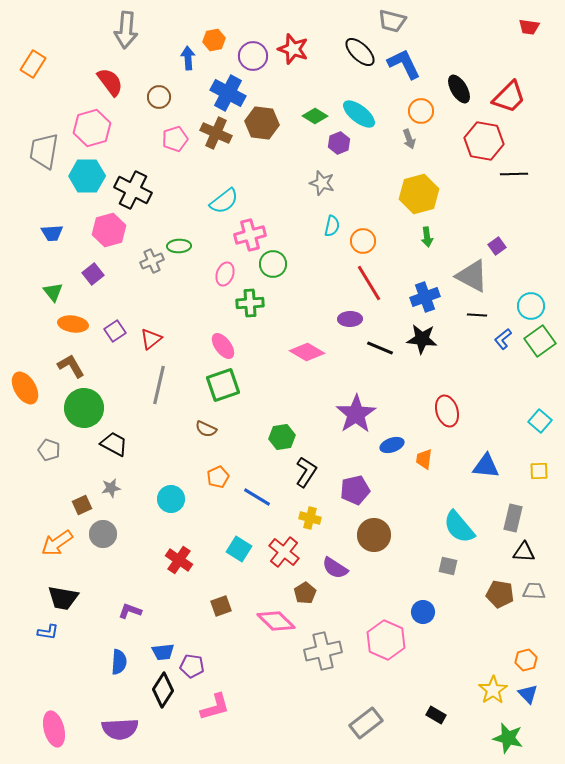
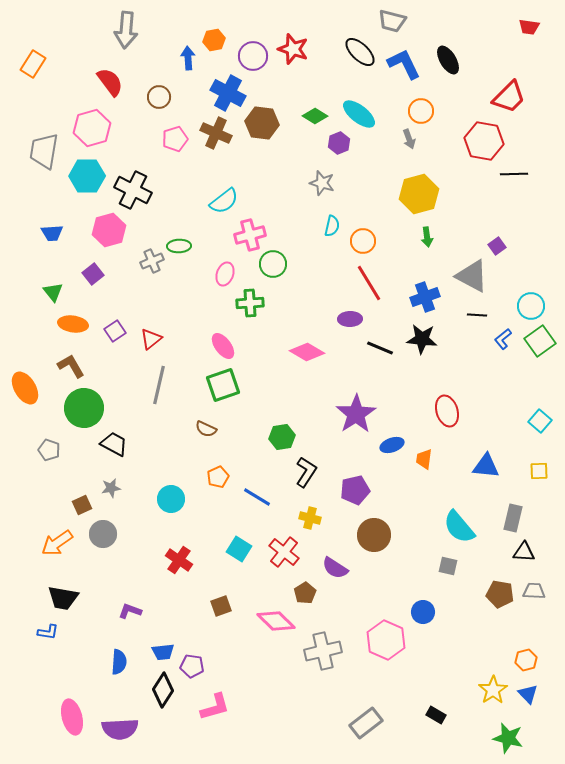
black ellipse at (459, 89): moved 11 px left, 29 px up
pink ellipse at (54, 729): moved 18 px right, 12 px up
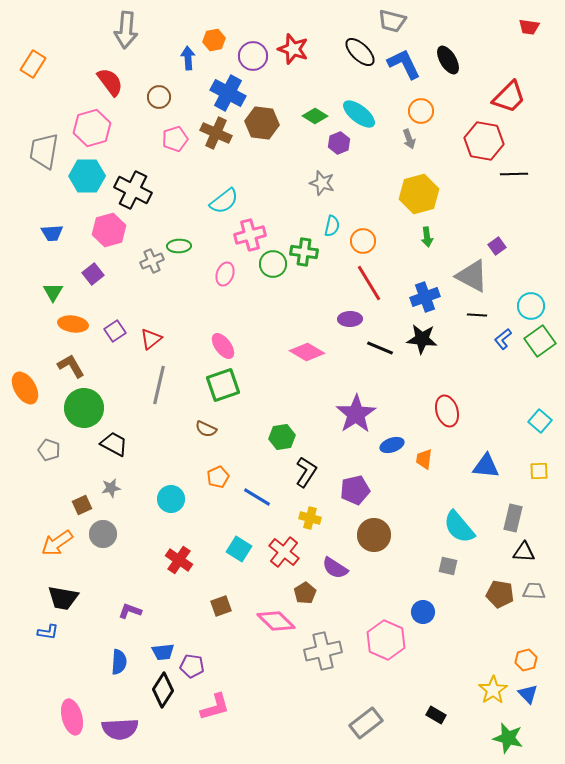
green triangle at (53, 292): rotated 10 degrees clockwise
green cross at (250, 303): moved 54 px right, 51 px up; rotated 12 degrees clockwise
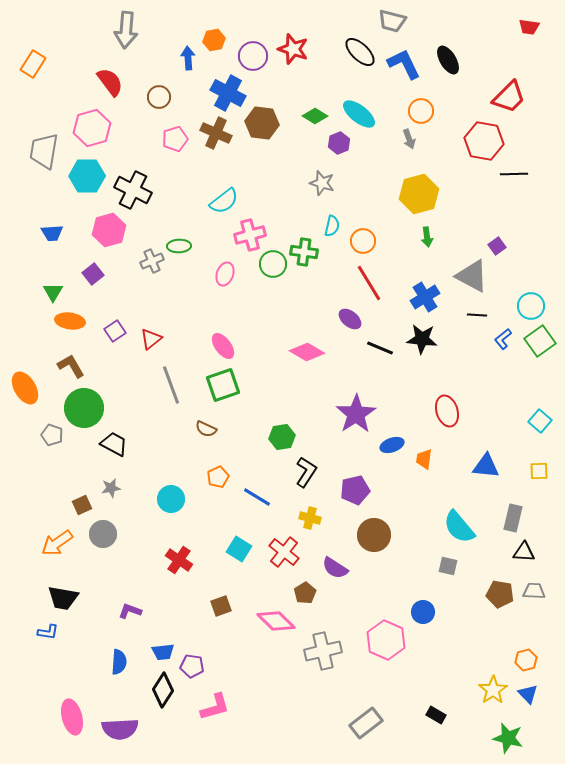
blue cross at (425, 297): rotated 12 degrees counterclockwise
purple ellipse at (350, 319): rotated 40 degrees clockwise
orange ellipse at (73, 324): moved 3 px left, 3 px up
gray line at (159, 385): moved 12 px right; rotated 33 degrees counterclockwise
gray pentagon at (49, 450): moved 3 px right, 15 px up
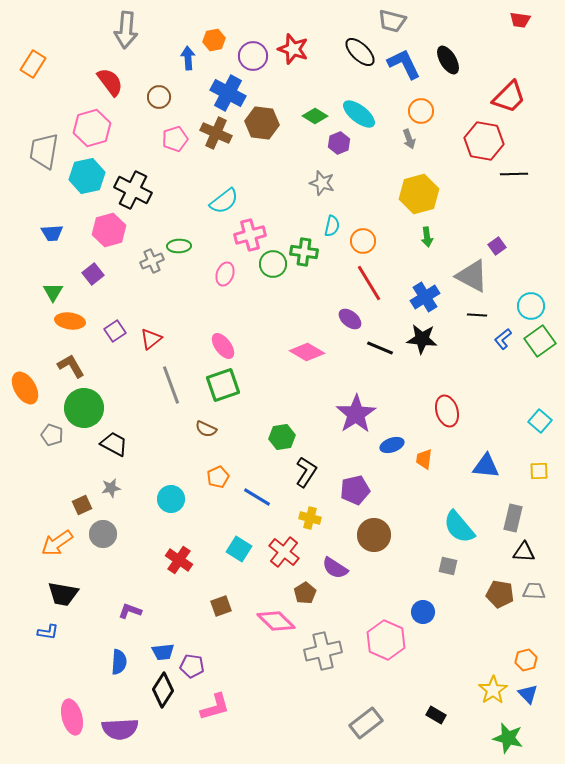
red trapezoid at (529, 27): moved 9 px left, 7 px up
cyan hexagon at (87, 176): rotated 12 degrees counterclockwise
black trapezoid at (63, 598): moved 4 px up
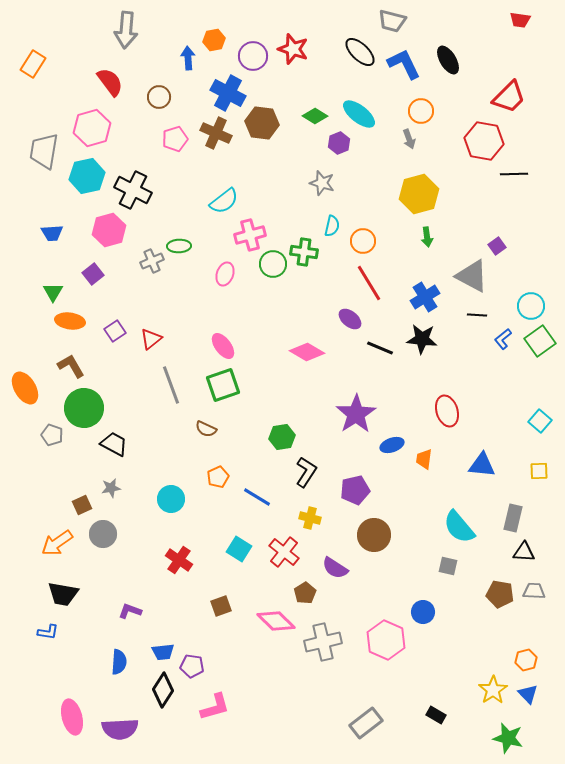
blue triangle at (486, 466): moved 4 px left, 1 px up
gray cross at (323, 651): moved 9 px up
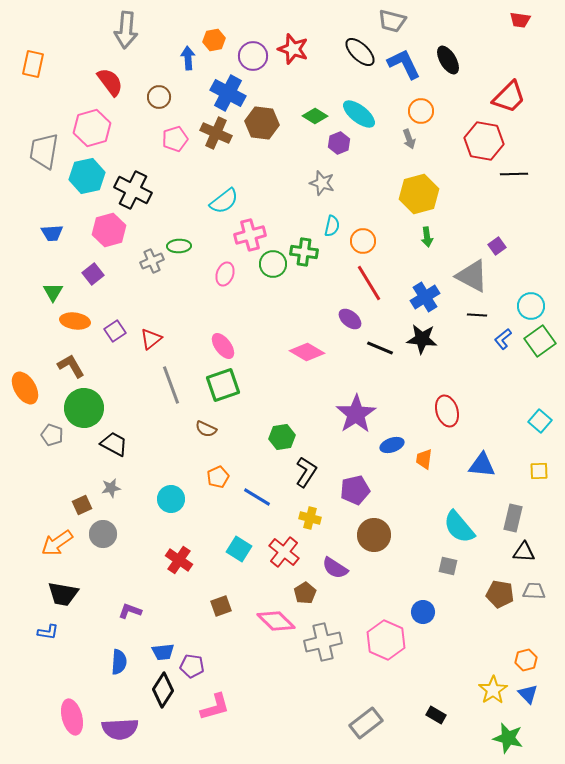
orange rectangle at (33, 64): rotated 20 degrees counterclockwise
orange ellipse at (70, 321): moved 5 px right
